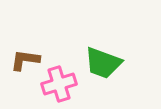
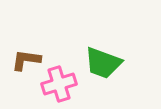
brown L-shape: moved 1 px right
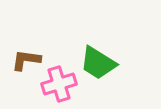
green trapezoid: moved 5 px left; rotated 12 degrees clockwise
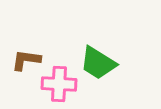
pink cross: rotated 20 degrees clockwise
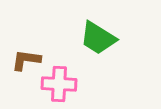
green trapezoid: moved 25 px up
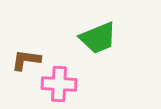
green trapezoid: rotated 54 degrees counterclockwise
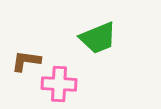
brown L-shape: moved 1 px down
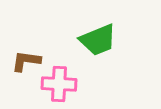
green trapezoid: moved 2 px down
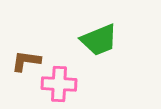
green trapezoid: moved 1 px right
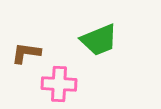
brown L-shape: moved 8 px up
